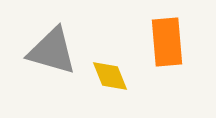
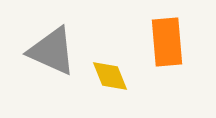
gray triangle: rotated 8 degrees clockwise
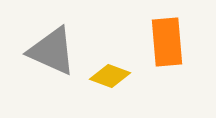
yellow diamond: rotated 48 degrees counterclockwise
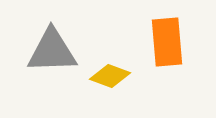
gray triangle: rotated 26 degrees counterclockwise
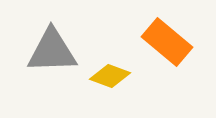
orange rectangle: rotated 45 degrees counterclockwise
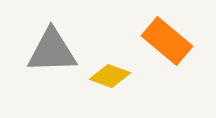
orange rectangle: moved 1 px up
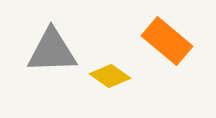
yellow diamond: rotated 15 degrees clockwise
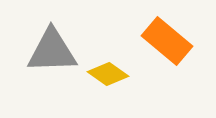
yellow diamond: moved 2 px left, 2 px up
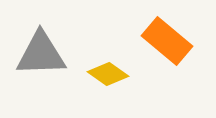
gray triangle: moved 11 px left, 3 px down
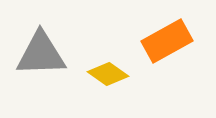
orange rectangle: rotated 69 degrees counterclockwise
